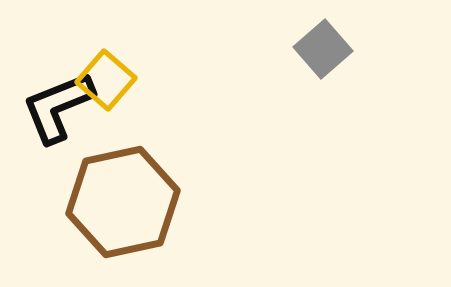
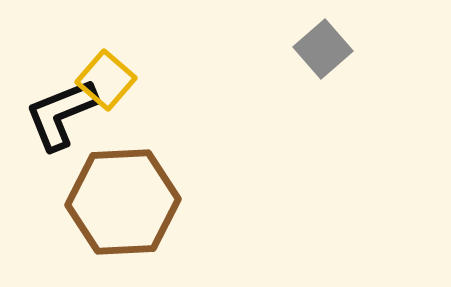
black L-shape: moved 3 px right, 7 px down
brown hexagon: rotated 9 degrees clockwise
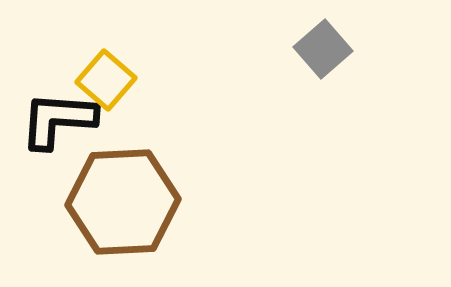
black L-shape: moved 3 px left, 6 px down; rotated 26 degrees clockwise
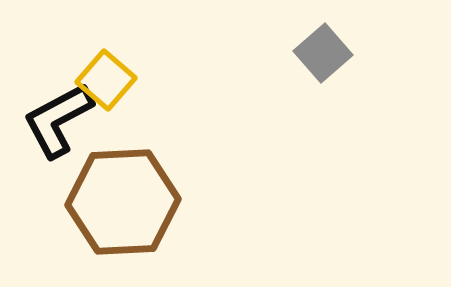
gray square: moved 4 px down
black L-shape: rotated 32 degrees counterclockwise
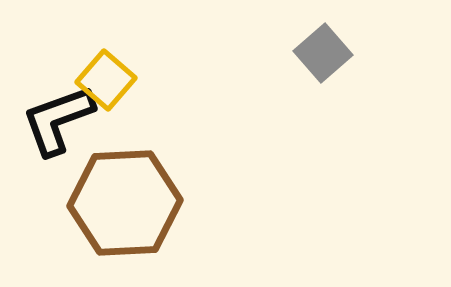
black L-shape: rotated 8 degrees clockwise
brown hexagon: moved 2 px right, 1 px down
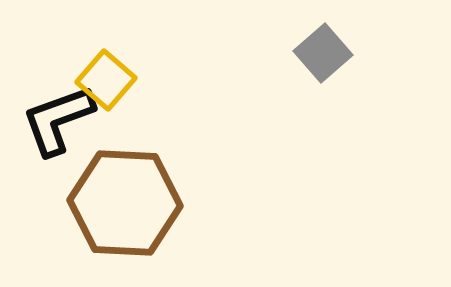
brown hexagon: rotated 6 degrees clockwise
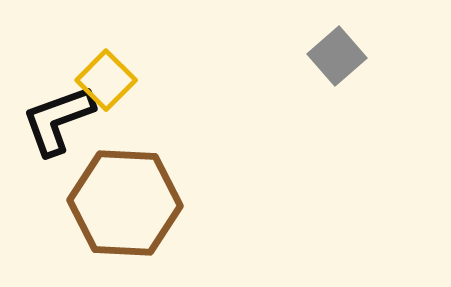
gray square: moved 14 px right, 3 px down
yellow square: rotated 4 degrees clockwise
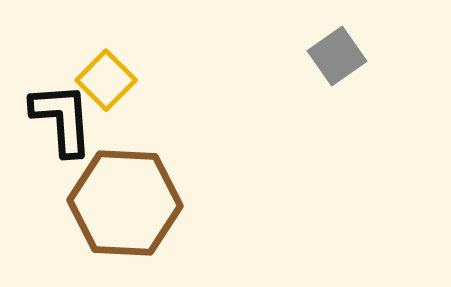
gray square: rotated 6 degrees clockwise
black L-shape: moved 4 px right, 1 px up; rotated 106 degrees clockwise
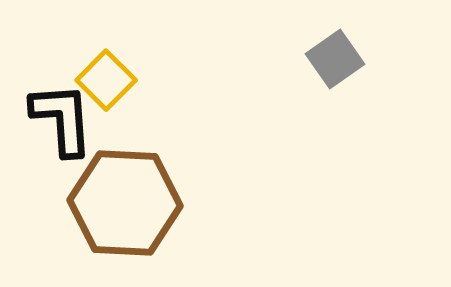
gray square: moved 2 px left, 3 px down
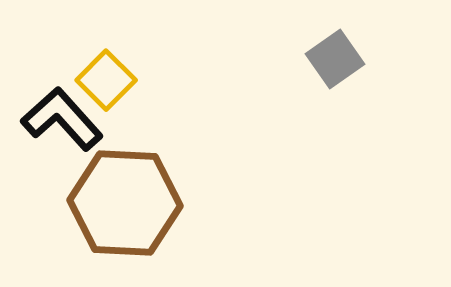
black L-shape: rotated 38 degrees counterclockwise
